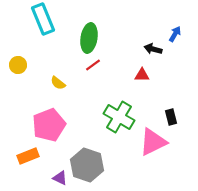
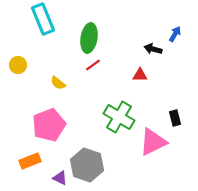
red triangle: moved 2 px left
black rectangle: moved 4 px right, 1 px down
orange rectangle: moved 2 px right, 5 px down
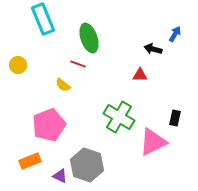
green ellipse: rotated 28 degrees counterclockwise
red line: moved 15 px left, 1 px up; rotated 56 degrees clockwise
yellow semicircle: moved 5 px right, 2 px down
black rectangle: rotated 28 degrees clockwise
purple triangle: moved 2 px up
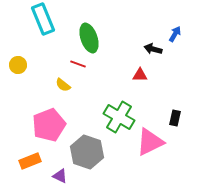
pink triangle: moved 3 px left
gray hexagon: moved 13 px up
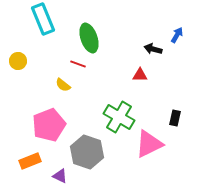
blue arrow: moved 2 px right, 1 px down
yellow circle: moved 4 px up
pink triangle: moved 1 px left, 2 px down
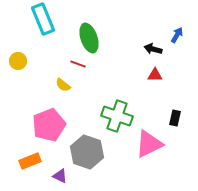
red triangle: moved 15 px right
green cross: moved 2 px left, 1 px up; rotated 12 degrees counterclockwise
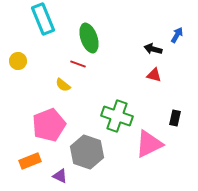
red triangle: moved 1 px left; rotated 14 degrees clockwise
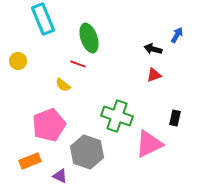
red triangle: rotated 35 degrees counterclockwise
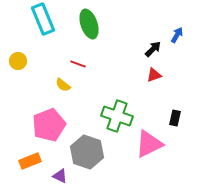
green ellipse: moved 14 px up
black arrow: rotated 120 degrees clockwise
